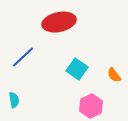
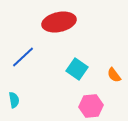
pink hexagon: rotated 20 degrees clockwise
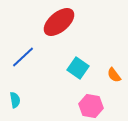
red ellipse: rotated 28 degrees counterclockwise
cyan square: moved 1 px right, 1 px up
cyan semicircle: moved 1 px right
pink hexagon: rotated 15 degrees clockwise
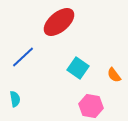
cyan semicircle: moved 1 px up
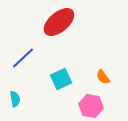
blue line: moved 1 px down
cyan square: moved 17 px left, 11 px down; rotated 30 degrees clockwise
orange semicircle: moved 11 px left, 2 px down
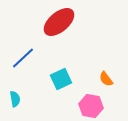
orange semicircle: moved 3 px right, 2 px down
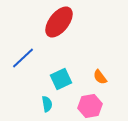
red ellipse: rotated 12 degrees counterclockwise
orange semicircle: moved 6 px left, 2 px up
cyan semicircle: moved 32 px right, 5 px down
pink hexagon: moved 1 px left; rotated 20 degrees counterclockwise
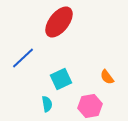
orange semicircle: moved 7 px right
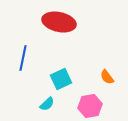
red ellipse: rotated 64 degrees clockwise
blue line: rotated 35 degrees counterclockwise
cyan semicircle: rotated 56 degrees clockwise
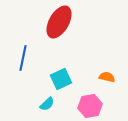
red ellipse: rotated 72 degrees counterclockwise
orange semicircle: rotated 140 degrees clockwise
